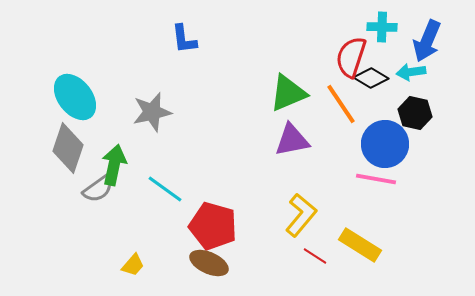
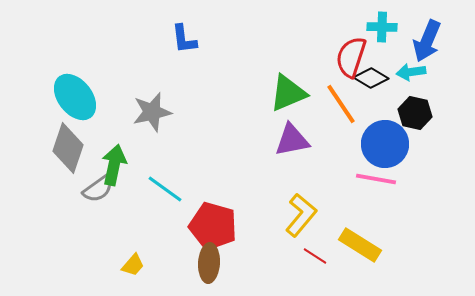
brown ellipse: rotated 69 degrees clockwise
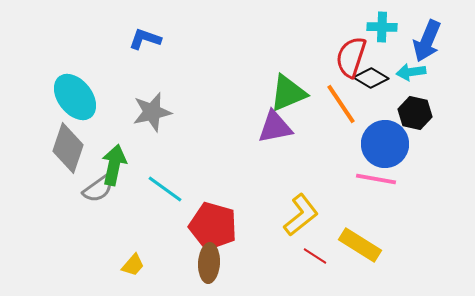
blue L-shape: moved 39 px left; rotated 116 degrees clockwise
purple triangle: moved 17 px left, 13 px up
yellow L-shape: rotated 12 degrees clockwise
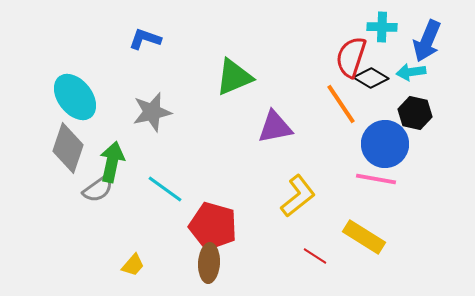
green triangle: moved 54 px left, 16 px up
green arrow: moved 2 px left, 3 px up
yellow L-shape: moved 3 px left, 19 px up
yellow rectangle: moved 4 px right, 8 px up
